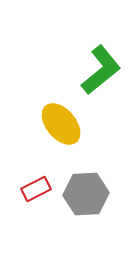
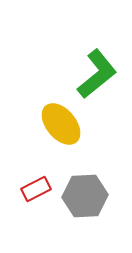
green L-shape: moved 4 px left, 4 px down
gray hexagon: moved 1 px left, 2 px down
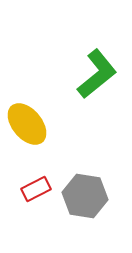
yellow ellipse: moved 34 px left
gray hexagon: rotated 12 degrees clockwise
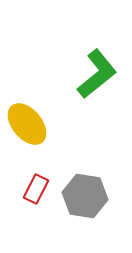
red rectangle: rotated 36 degrees counterclockwise
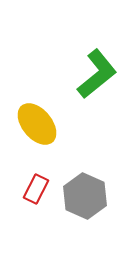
yellow ellipse: moved 10 px right
gray hexagon: rotated 15 degrees clockwise
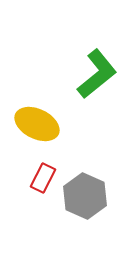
yellow ellipse: rotated 24 degrees counterclockwise
red rectangle: moved 7 px right, 11 px up
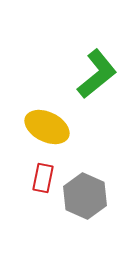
yellow ellipse: moved 10 px right, 3 px down
red rectangle: rotated 16 degrees counterclockwise
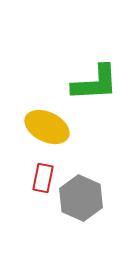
green L-shape: moved 2 px left, 9 px down; rotated 36 degrees clockwise
gray hexagon: moved 4 px left, 2 px down
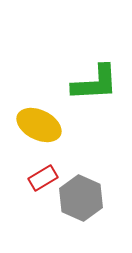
yellow ellipse: moved 8 px left, 2 px up
red rectangle: rotated 48 degrees clockwise
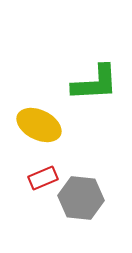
red rectangle: rotated 8 degrees clockwise
gray hexagon: rotated 18 degrees counterclockwise
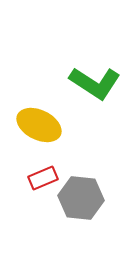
green L-shape: rotated 36 degrees clockwise
